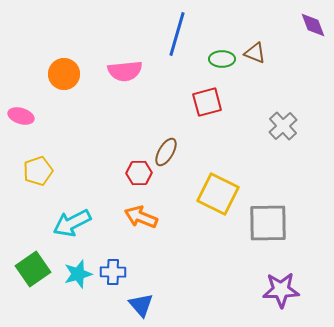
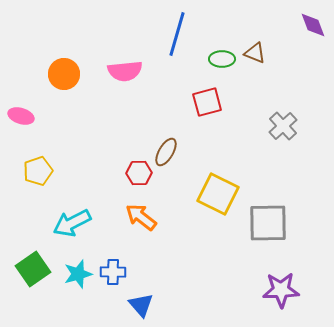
orange arrow: rotated 16 degrees clockwise
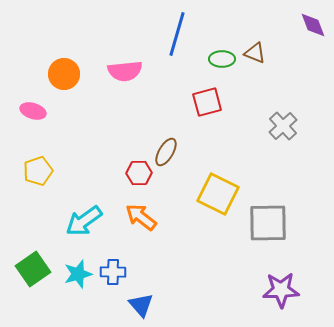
pink ellipse: moved 12 px right, 5 px up
cyan arrow: moved 12 px right, 2 px up; rotated 9 degrees counterclockwise
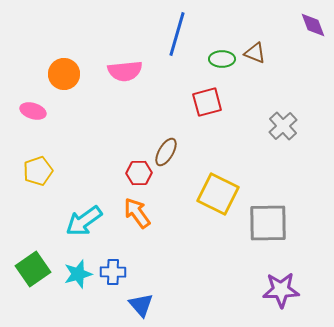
orange arrow: moved 4 px left, 4 px up; rotated 16 degrees clockwise
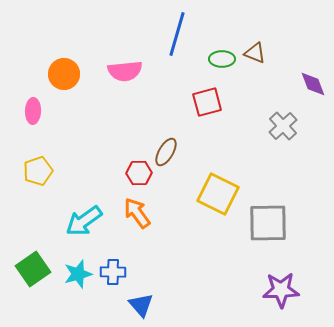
purple diamond: moved 59 px down
pink ellipse: rotated 75 degrees clockwise
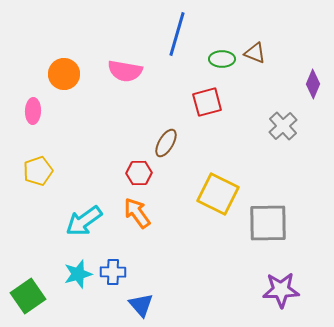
pink semicircle: rotated 16 degrees clockwise
purple diamond: rotated 44 degrees clockwise
brown ellipse: moved 9 px up
green square: moved 5 px left, 27 px down
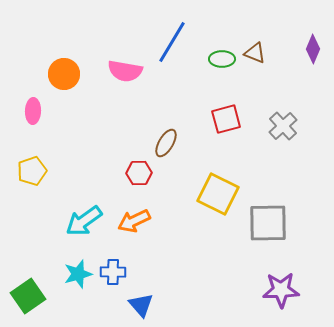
blue line: moved 5 px left, 8 px down; rotated 15 degrees clockwise
purple diamond: moved 35 px up
red square: moved 19 px right, 17 px down
yellow pentagon: moved 6 px left
orange arrow: moved 3 px left, 8 px down; rotated 80 degrees counterclockwise
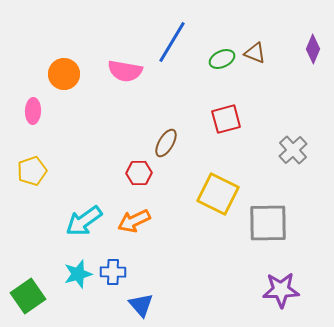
green ellipse: rotated 25 degrees counterclockwise
gray cross: moved 10 px right, 24 px down
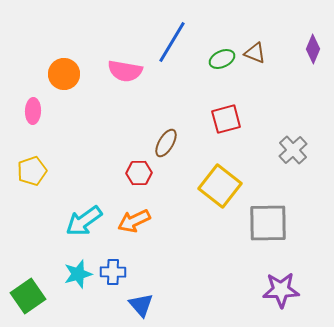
yellow square: moved 2 px right, 8 px up; rotated 12 degrees clockwise
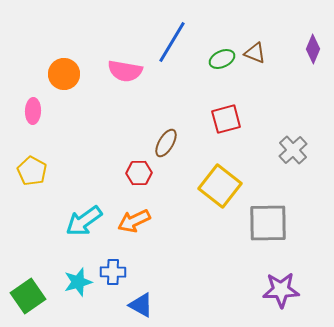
yellow pentagon: rotated 24 degrees counterclockwise
cyan star: moved 8 px down
blue triangle: rotated 20 degrees counterclockwise
